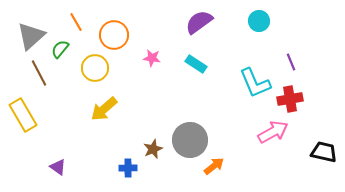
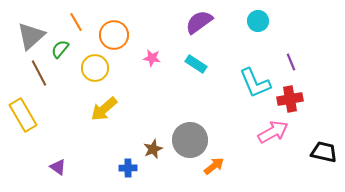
cyan circle: moved 1 px left
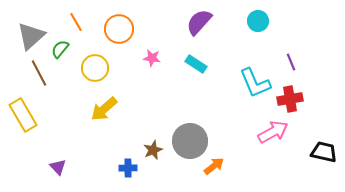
purple semicircle: rotated 12 degrees counterclockwise
orange circle: moved 5 px right, 6 px up
gray circle: moved 1 px down
brown star: moved 1 px down
purple triangle: rotated 12 degrees clockwise
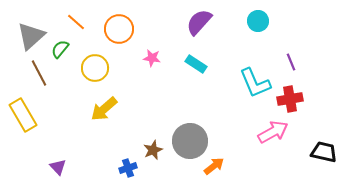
orange line: rotated 18 degrees counterclockwise
blue cross: rotated 18 degrees counterclockwise
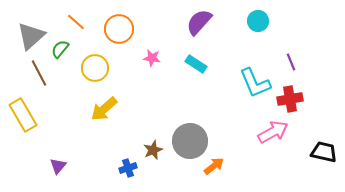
purple triangle: moved 1 px up; rotated 24 degrees clockwise
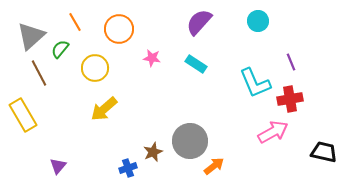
orange line: moved 1 px left; rotated 18 degrees clockwise
brown star: moved 2 px down
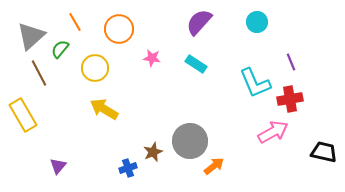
cyan circle: moved 1 px left, 1 px down
yellow arrow: rotated 72 degrees clockwise
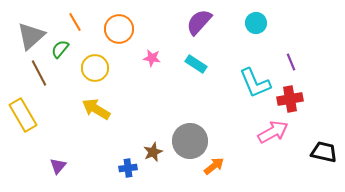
cyan circle: moved 1 px left, 1 px down
yellow arrow: moved 8 px left
blue cross: rotated 12 degrees clockwise
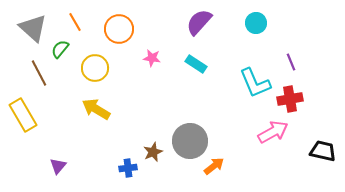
gray triangle: moved 2 px right, 8 px up; rotated 36 degrees counterclockwise
black trapezoid: moved 1 px left, 1 px up
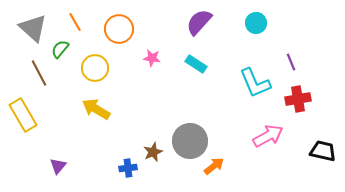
red cross: moved 8 px right
pink arrow: moved 5 px left, 4 px down
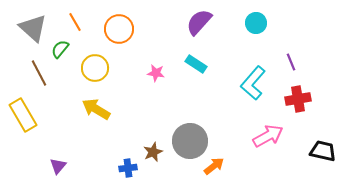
pink star: moved 4 px right, 15 px down
cyan L-shape: moved 2 px left; rotated 64 degrees clockwise
